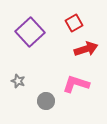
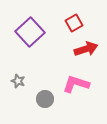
gray circle: moved 1 px left, 2 px up
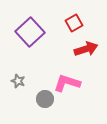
pink L-shape: moved 9 px left, 1 px up
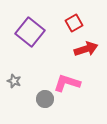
purple square: rotated 8 degrees counterclockwise
gray star: moved 4 px left
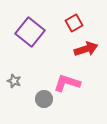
gray circle: moved 1 px left
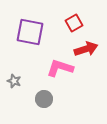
purple square: rotated 28 degrees counterclockwise
pink L-shape: moved 7 px left, 15 px up
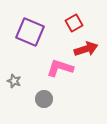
purple square: rotated 12 degrees clockwise
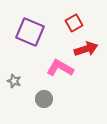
pink L-shape: rotated 12 degrees clockwise
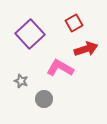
purple square: moved 2 px down; rotated 24 degrees clockwise
gray star: moved 7 px right
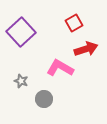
purple square: moved 9 px left, 2 px up
